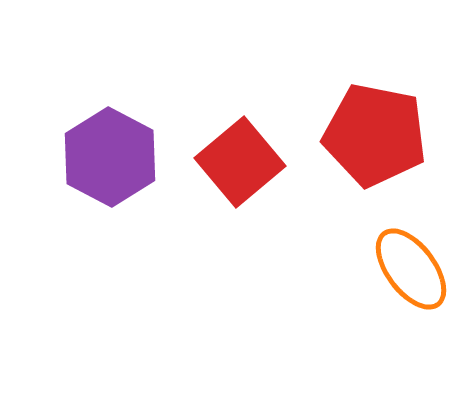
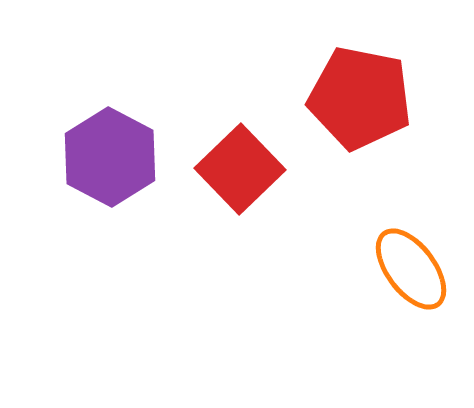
red pentagon: moved 15 px left, 37 px up
red square: moved 7 px down; rotated 4 degrees counterclockwise
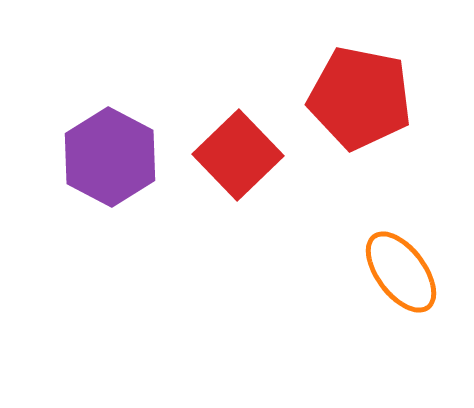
red square: moved 2 px left, 14 px up
orange ellipse: moved 10 px left, 3 px down
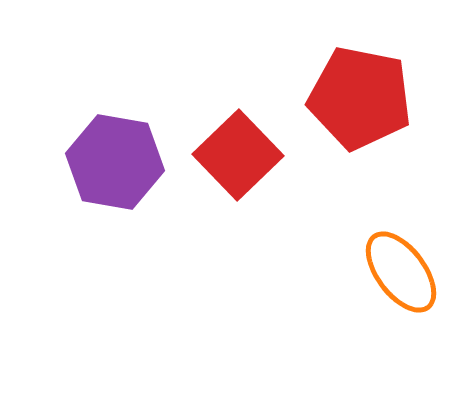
purple hexagon: moved 5 px right, 5 px down; rotated 18 degrees counterclockwise
